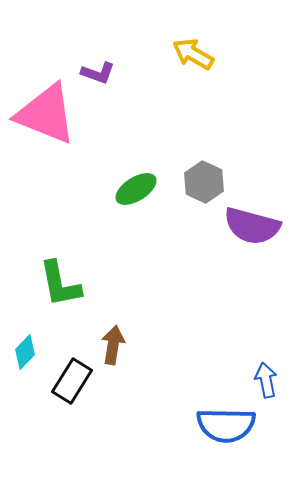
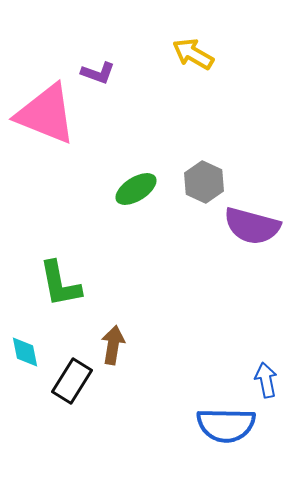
cyan diamond: rotated 56 degrees counterclockwise
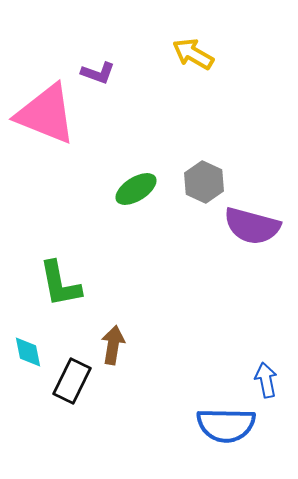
cyan diamond: moved 3 px right
black rectangle: rotated 6 degrees counterclockwise
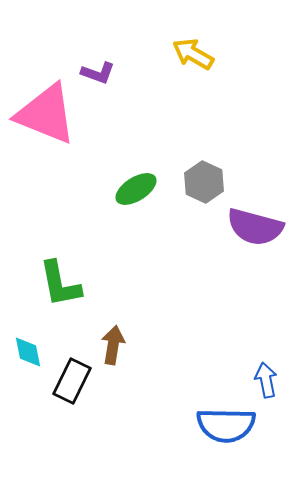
purple semicircle: moved 3 px right, 1 px down
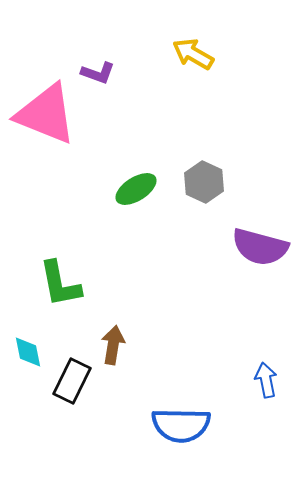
purple semicircle: moved 5 px right, 20 px down
blue semicircle: moved 45 px left
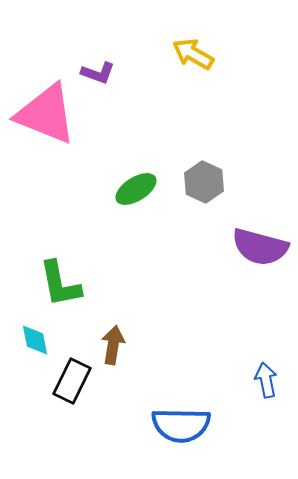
cyan diamond: moved 7 px right, 12 px up
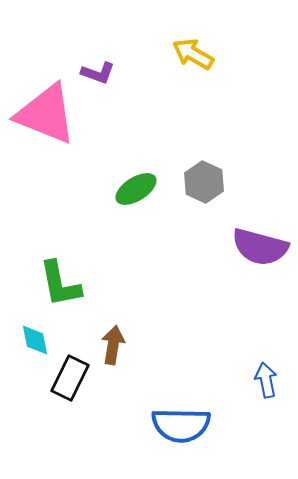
black rectangle: moved 2 px left, 3 px up
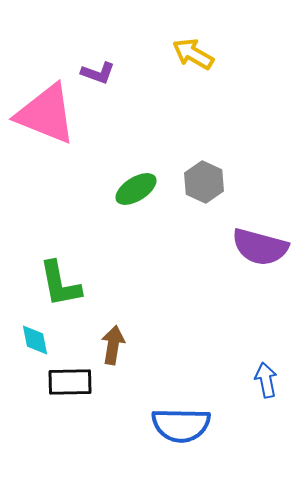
black rectangle: moved 4 px down; rotated 63 degrees clockwise
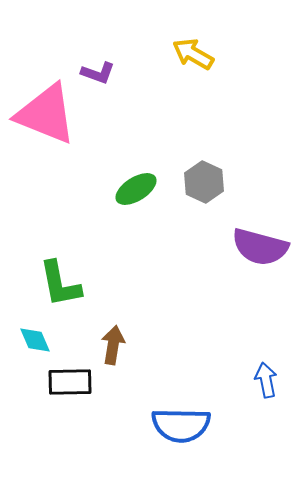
cyan diamond: rotated 12 degrees counterclockwise
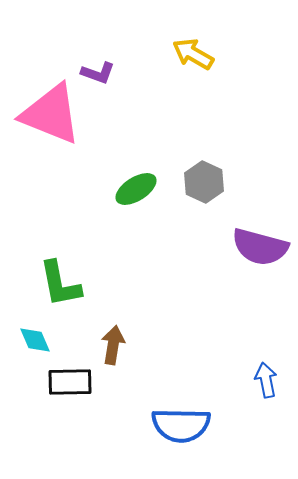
pink triangle: moved 5 px right
